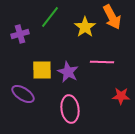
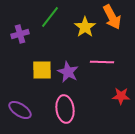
purple ellipse: moved 3 px left, 16 px down
pink ellipse: moved 5 px left
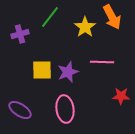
purple star: rotated 25 degrees clockwise
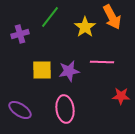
purple star: moved 1 px right, 1 px up; rotated 10 degrees clockwise
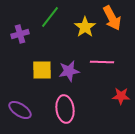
orange arrow: moved 1 px down
